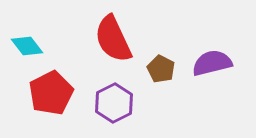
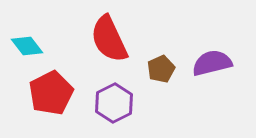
red semicircle: moved 4 px left
brown pentagon: rotated 20 degrees clockwise
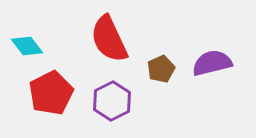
purple hexagon: moved 2 px left, 2 px up
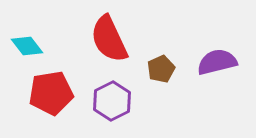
purple semicircle: moved 5 px right, 1 px up
red pentagon: rotated 18 degrees clockwise
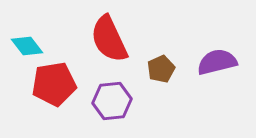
red pentagon: moved 3 px right, 9 px up
purple hexagon: rotated 21 degrees clockwise
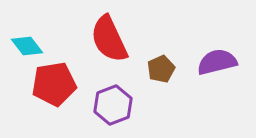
purple hexagon: moved 1 px right, 4 px down; rotated 15 degrees counterclockwise
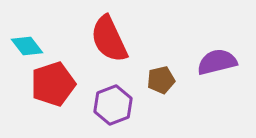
brown pentagon: moved 11 px down; rotated 12 degrees clockwise
red pentagon: moved 1 px left; rotated 9 degrees counterclockwise
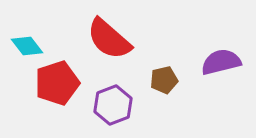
red semicircle: rotated 24 degrees counterclockwise
purple semicircle: moved 4 px right
brown pentagon: moved 3 px right
red pentagon: moved 4 px right, 1 px up
